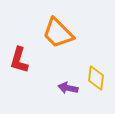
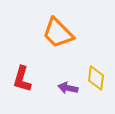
red L-shape: moved 3 px right, 19 px down
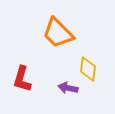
yellow diamond: moved 8 px left, 9 px up
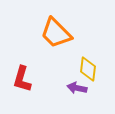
orange trapezoid: moved 2 px left
purple arrow: moved 9 px right
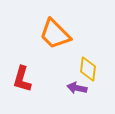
orange trapezoid: moved 1 px left, 1 px down
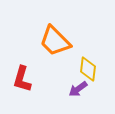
orange trapezoid: moved 7 px down
purple arrow: moved 1 px right, 1 px down; rotated 48 degrees counterclockwise
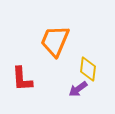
orange trapezoid: rotated 68 degrees clockwise
red L-shape: rotated 20 degrees counterclockwise
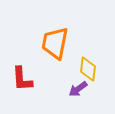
orange trapezoid: moved 2 px down; rotated 12 degrees counterclockwise
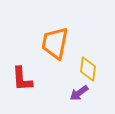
purple arrow: moved 1 px right, 4 px down
